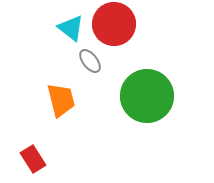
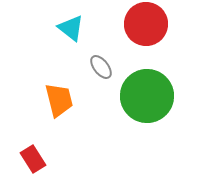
red circle: moved 32 px right
gray ellipse: moved 11 px right, 6 px down
orange trapezoid: moved 2 px left
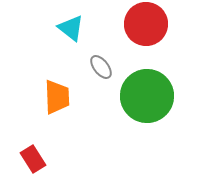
orange trapezoid: moved 2 px left, 3 px up; rotated 12 degrees clockwise
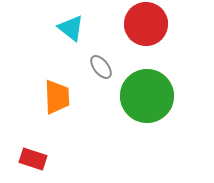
red rectangle: rotated 40 degrees counterclockwise
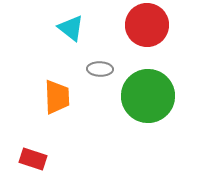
red circle: moved 1 px right, 1 px down
gray ellipse: moved 1 px left, 2 px down; rotated 50 degrees counterclockwise
green circle: moved 1 px right
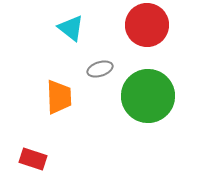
gray ellipse: rotated 20 degrees counterclockwise
orange trapezoid: moved 2 px right
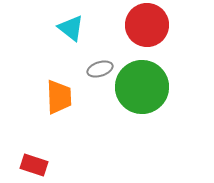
green circle: moved 6 px left, 9 px up
red rectangle: moved 1 px right, 6 px down
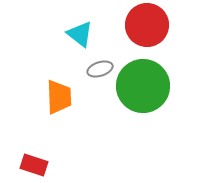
cyan triangle: moved 9 px right, 6 px down
green circle: moved 1 px right, 1 px up
